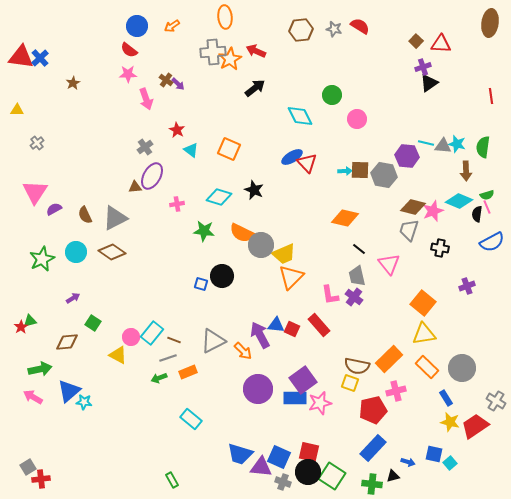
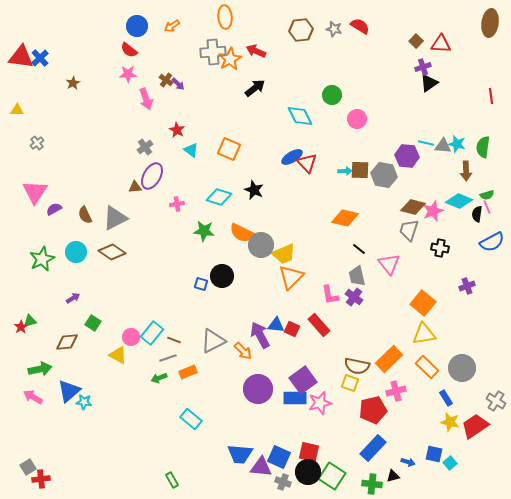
blue trapezoid at (240, 454): rotated 12 degrees counterclockwise
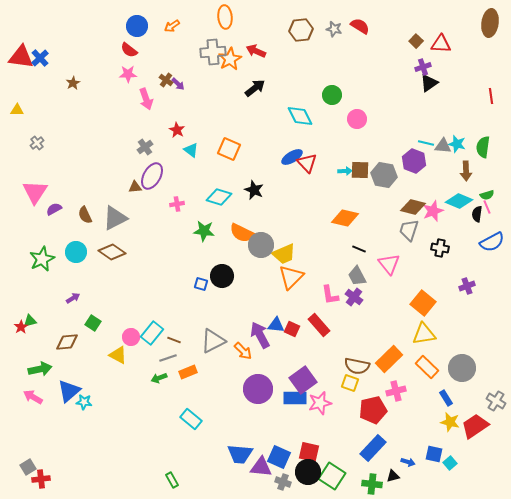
purple hexagon at (407, 156): moved 7 px right, 5 px down; rotated 15 degrees clockwise
black line at (359, 249): rotated 16 degrees counterclockwise
gray trapezoid at (357, 276): rotated 15 degrees counterclockwise
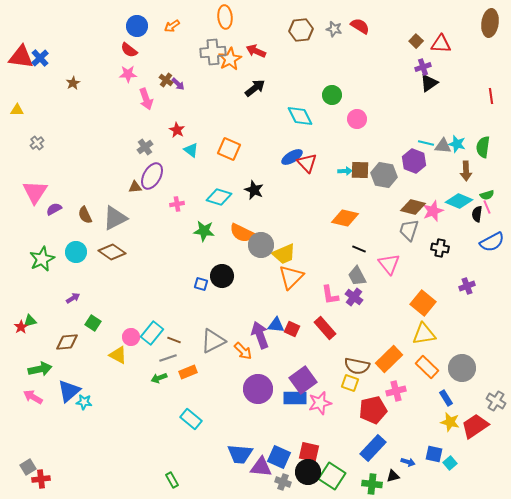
red rectangle at (319, 325): moved 6 px right, 3 px down
purple arrow at (260, 335): rotated 8 degrees clockwise
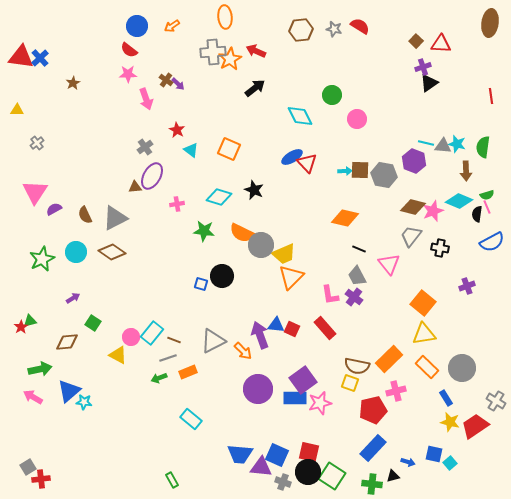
gray trapezoid at (409, 230): moved 2 px right, 6 px down; rotated 20 degrees clockwise
blue square at (279, 457): moved 2 px left, 2 px up
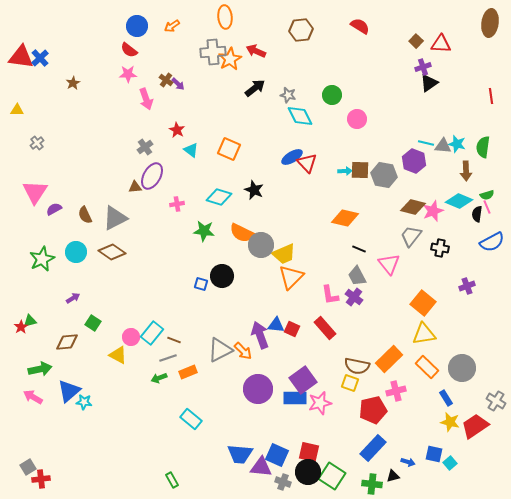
gray star at (334, 29): moved 46 px left, 66 px down
gray triangle at (213, 341): moved 7 px right, 9 px down
